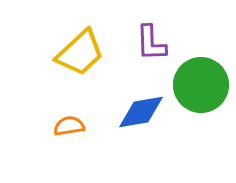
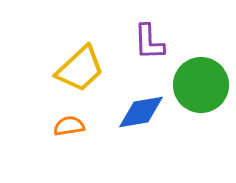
purple L-shape: moved 2 px left, 1 px up
yellow trapezoid: moved 16 px down
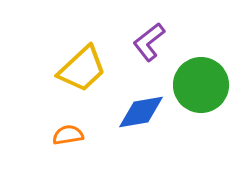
purple L-shape: rotated 54 degrees clockwise
yellow trapezoid: moved 2 px right
orange semicircle: moved 1 px left, 9 px down
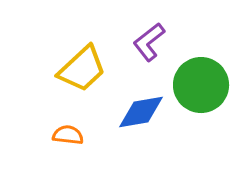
orange semicircle: rotated 16 degrees clockwise
